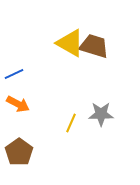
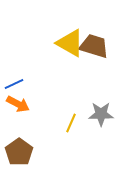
blue line: moved 10 px down
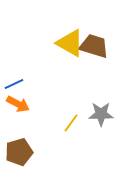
yellow line: rotated 12 degrees clockwise
brown pentagon: rotated 20 degrees clockwise
